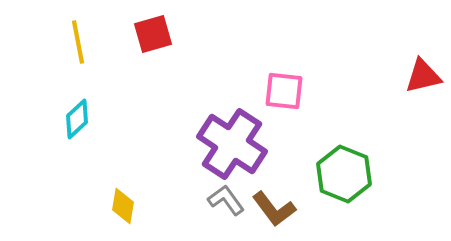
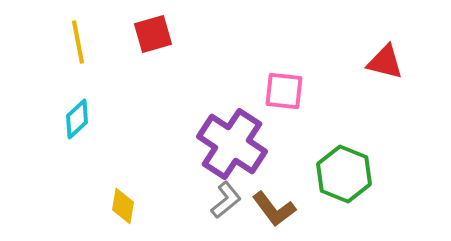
red triangle: moved 38 px left, 14 px up; rotated 27 degrees clockwise
gray L-shape: rotated 87 degrees clockwise
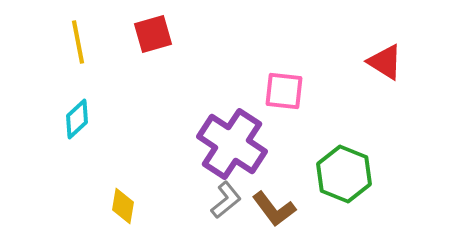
red triangle: rotated 18 degrees clockwise
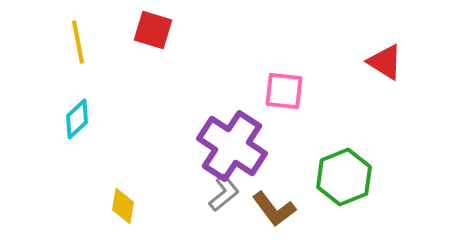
red square: moved 4 px up; rotated 33 degrees clockwise
purple cross: moved 2 px down
green hexagon: moved 3 px down; rotated 16 degrees clockwise
gray L-shape: moved 2 px left, 7 px up
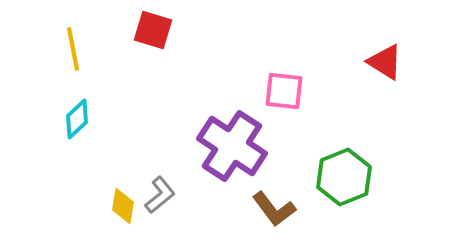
yellow line: moved 5 px left, 7 px down
gray L-shape: moved 64 px left, 2 px down
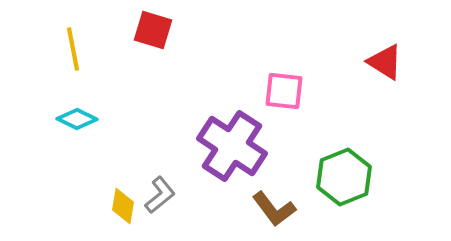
cyan diamond: rotated 69 degrees clockwise
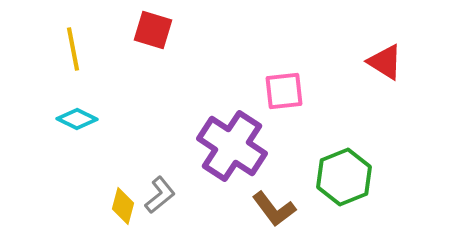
pink square: rotated 12 degrees counterclockwise
yellow diamond: rotated 6 degrees clockwise
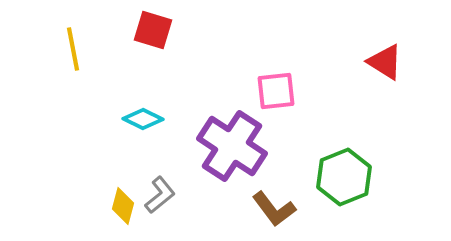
pink square: moved 8 px left
cyan diamond: moved 66 px right
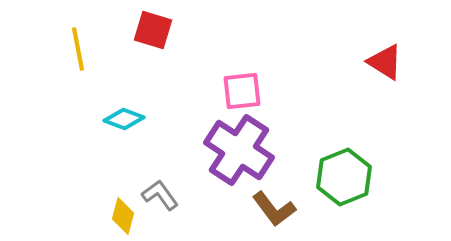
yellow line: moved 5 px right
pink square: moved 34 px left
cyan diamond: moved 19 px left; rotated 6 degrees counterclockwise
purple cross: moved 7 px right, 4 px down
gray L-shape: rotated 87 degrees counterclockwise
yellow diamond: moved 10 px down
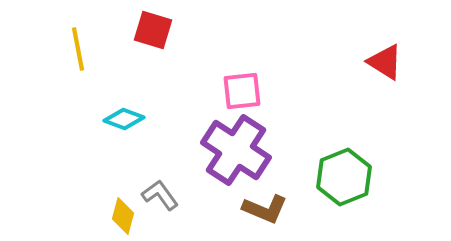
purple cross: moved 3 px left
brown L-shape: moved 9 px left; rotated 30 degrees counterclockwise
